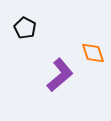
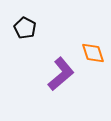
purple L-shape: moved 1 px right, 1 px up
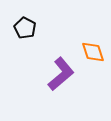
orange diamond: moved 1 px up
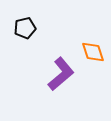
black pentagon: rotated 30 degrees clockwise
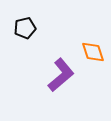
purple L-shape: moved 1 px down
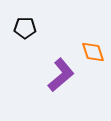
black pentagon: rotated 15 degrees clockwise
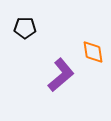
orange diamond: rotated 10 degrees clockwise
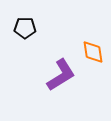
purple L-shape: rotated 8 degrees clockwise
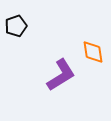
black pentagon: moved 9 px left, 2 px up; rotated 20 degrees counterclockwise
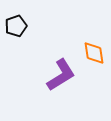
orange diamond: moved 1 px right, 1 px down
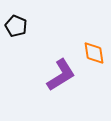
black pentagon: rotated 30 degrees counterclockwise
